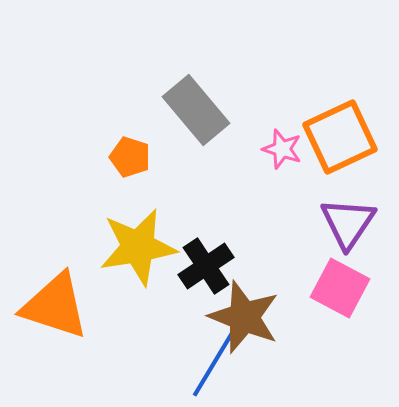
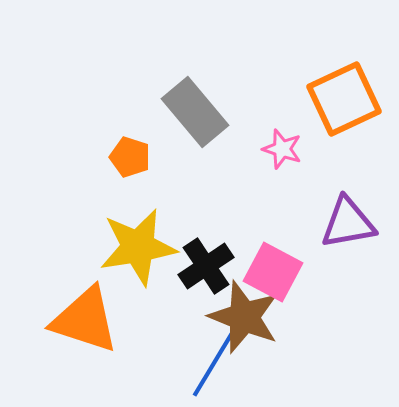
gray rectangle: moved 1 px left, 2 px down
orange square: moved 4 px right, 38 px up
purple triangle: rotated 46 degrees clockwise
pink square: moved 67 px left, 16 px up
orange triangle: moved 30 px right, 14 px down
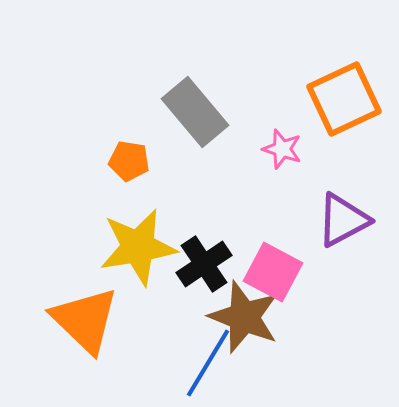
orange pentagon: moved 1 px left, 4 px down; rotated 9 degrees counterclockwise
purple triangle: moved 5 px left, 3 px up; rotated 18 degrees counterclockwise
black cross: moved 2 px left, 2 px up
orange triangle: rotated 26 degrees clockwise
blue line: moved 6 px left
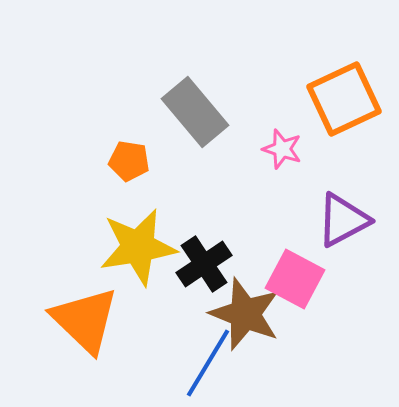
pink square: moved 22 px right, 7 px down
brown star: moved 1 px right, 3 px up
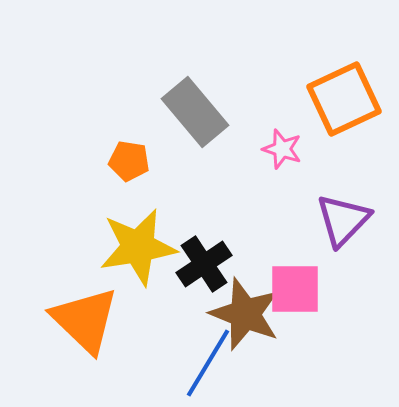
purple triangle: rotated 18 degrees counterclockwise
pink square: moved 10 px down; rotated 28 degrees counterclockwise
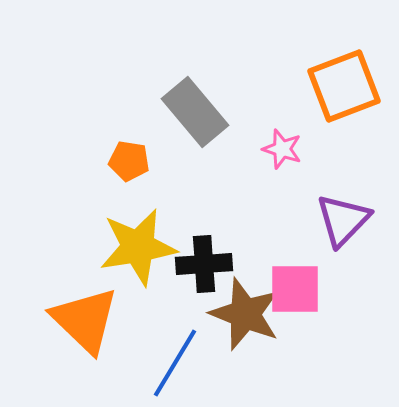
orange square: moved 13 px up; rotated 4 degrees clockwise
black cross: rotated 30 degrees clockwise
blue line: moved 33 px left
